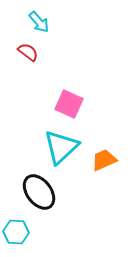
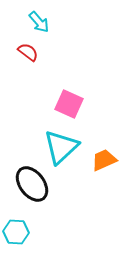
black ellipse: moved 7 px left, 8 px up
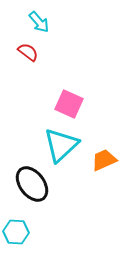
cyan triangle: moved 2 px up
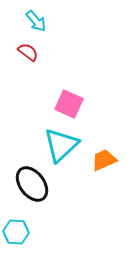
cyan arrow: moved 3 px left, 1 px up
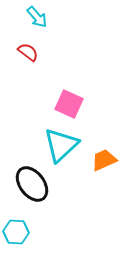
cyan arrow: moved 1 px right, 4 px up
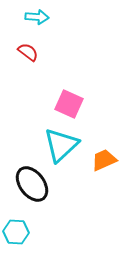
cyan arrow: rotated 45 degrees counterclockwise
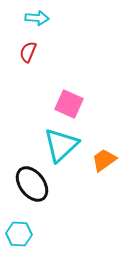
cyan arrow: moved 1 px down
red semicircle: rotated 105 degrees counterclockwise
orange trapezoid: rotated 12 degrees counterclockwise
cyan hexagon: moved 3 px right, 2 px down
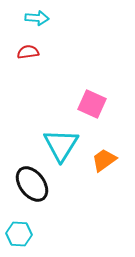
red semicircle: rotated 60 degrees clockwise
pink square: moved 23 px right
cyan triangle: rotated 15 degrees counterclockwise
